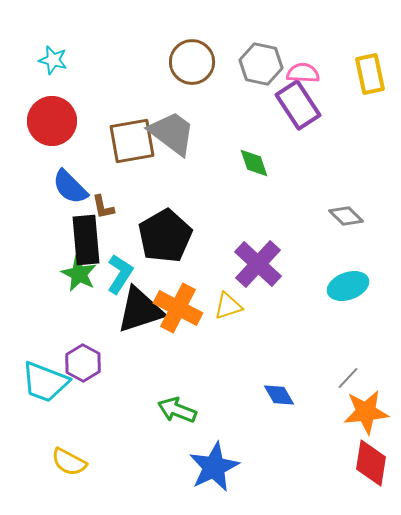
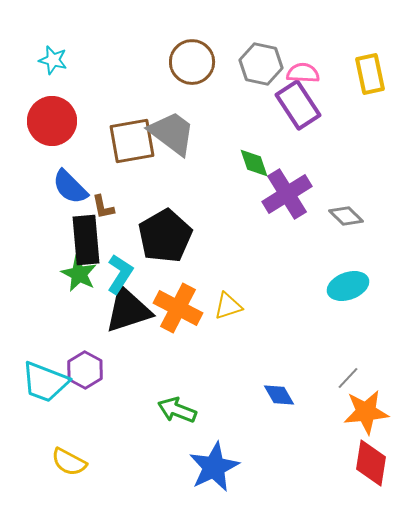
purple cross: moved 29 px right, 70 px up; rotated 15 degrees clockwise
black triangle: moved 12 px left
purple hexagon: moved 2 px right, 7 px down
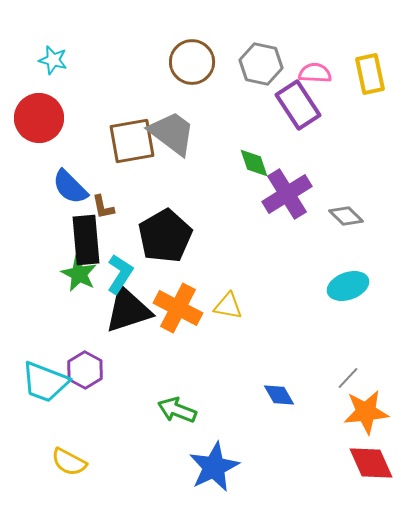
pink semicircle: moved 12 px right
red circle: moved 13 px left, 3 px up
yellow triangle: rotated 28 degrees clockwise
red diamond: rotated 33 degrees counterclockwise
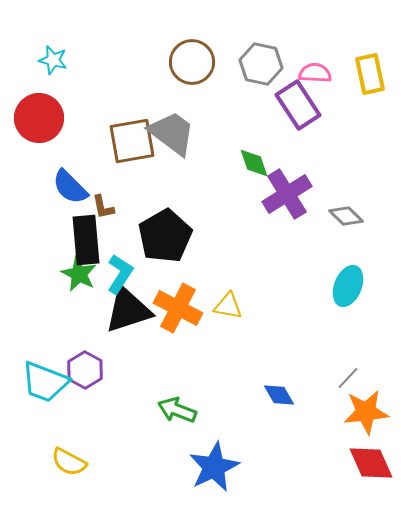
cyan ellipse: rotated 48 degrees counterclockwise
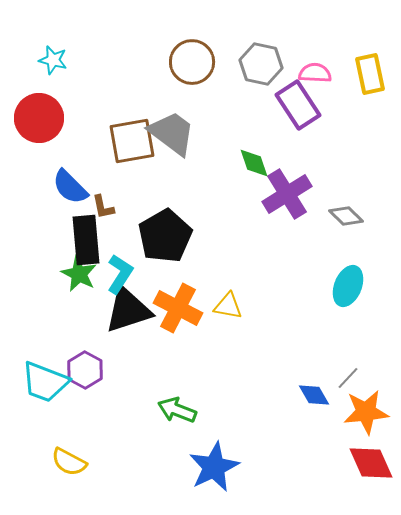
blue diamond: moved 35 px right
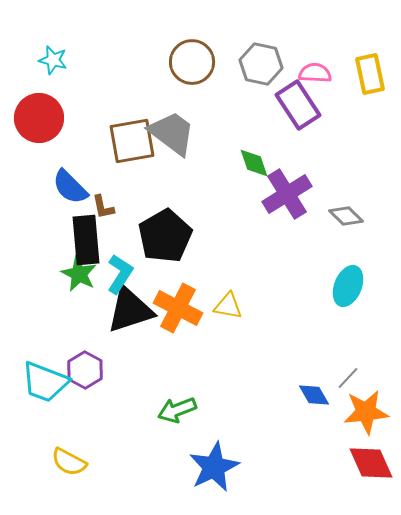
black triangle: moved 2 px right
green arrow: rotated 42 degrees counterclockwise
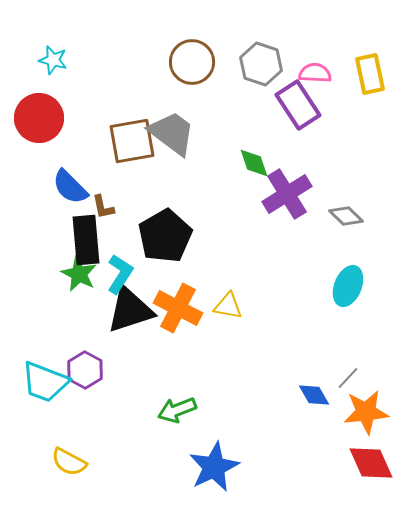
gray hexagon: rotated 6 degrees clockwise
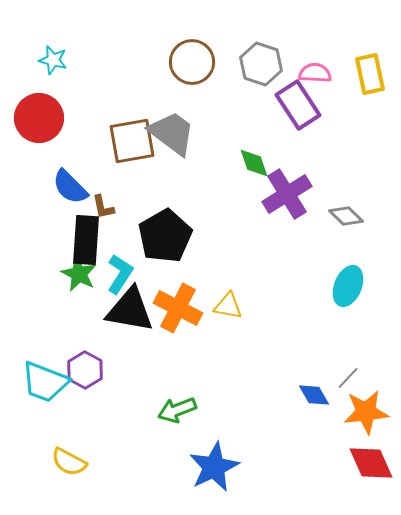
black rectangle: rotated 9 degrees clockwise
black triangle: rotated 28 degrees clockwise
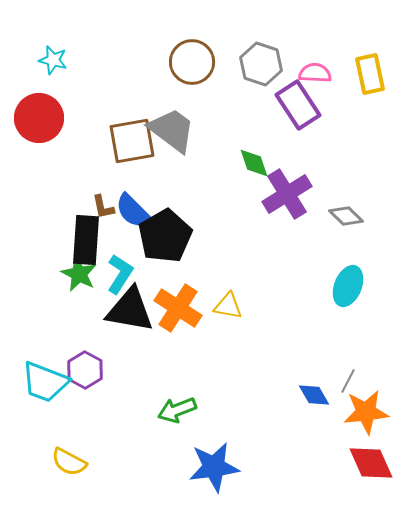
gray trapezoid: moved 3 px up
blue semicircle: moved 63 px right, 24 px down
orange cross: rotated 6 degrees clockwise
gray line: moved 3 px down; rotated 15 degrees counterclockwise
blue star: rotated 18 degrees clockwise
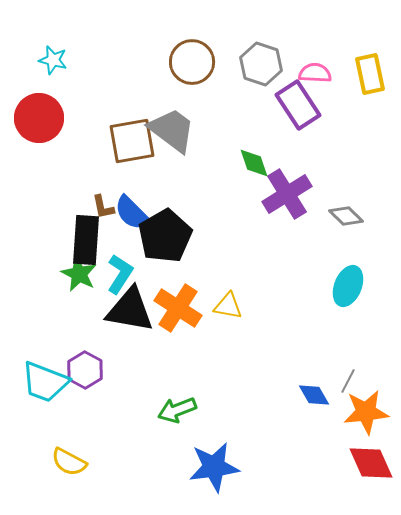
blue semicircle: moved 1 px left, 2 px down
